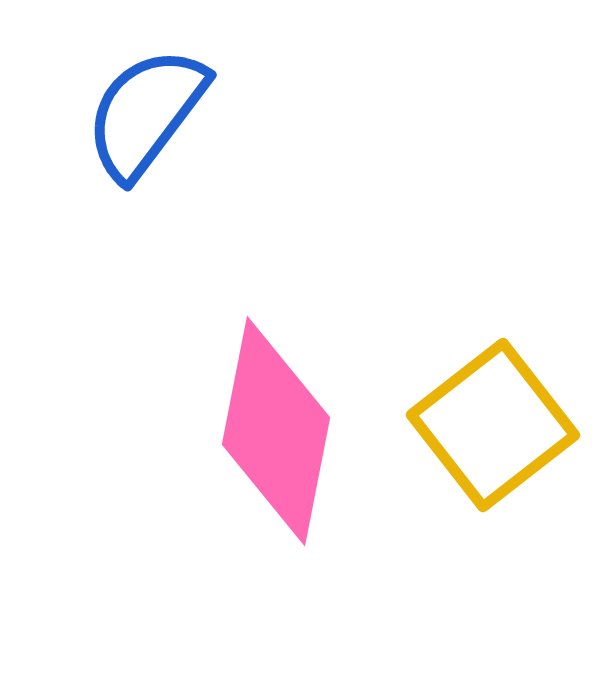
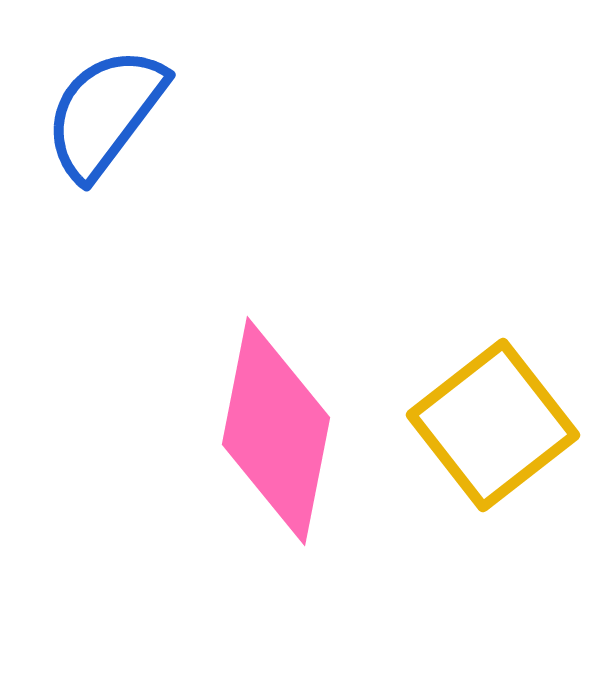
blue semicircle: moved 41 px left
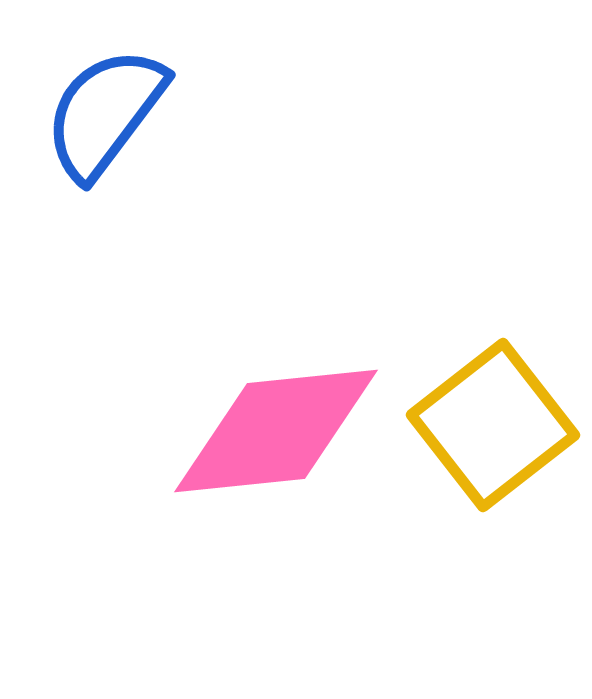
pink diamond: rotated 73 degrees clockwise
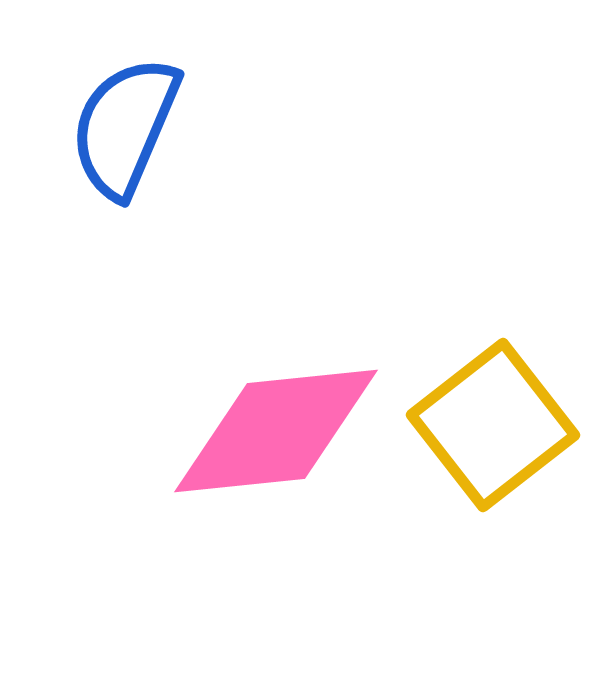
blue semicircle: moved 20 px right, 14 px down; rotated 14 degrees counterclockwise
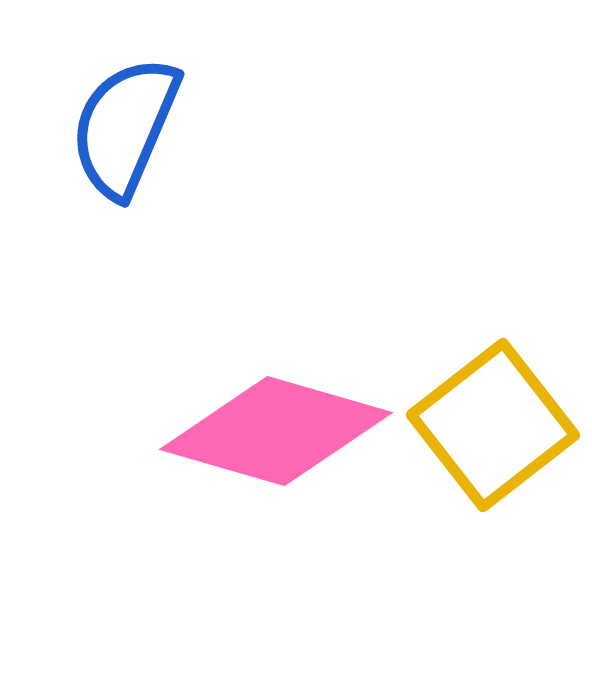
pink diamond: rotated 22 degrees clockwise
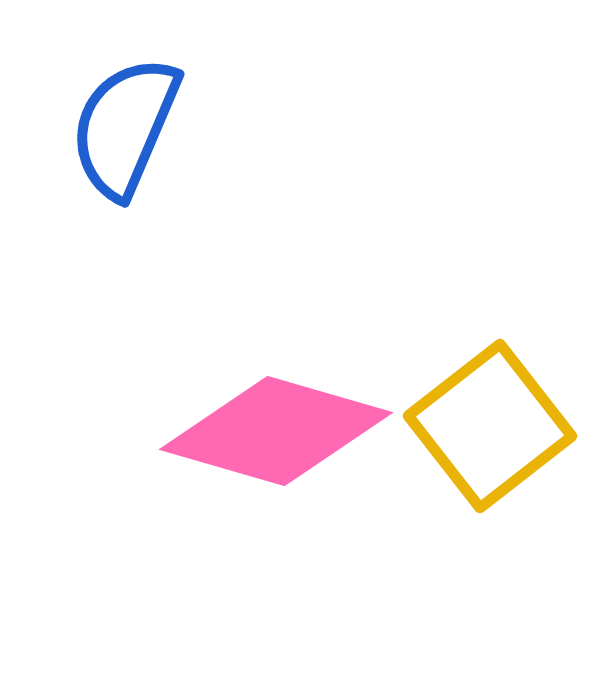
yellow square: moved 3 px left, 1 px down
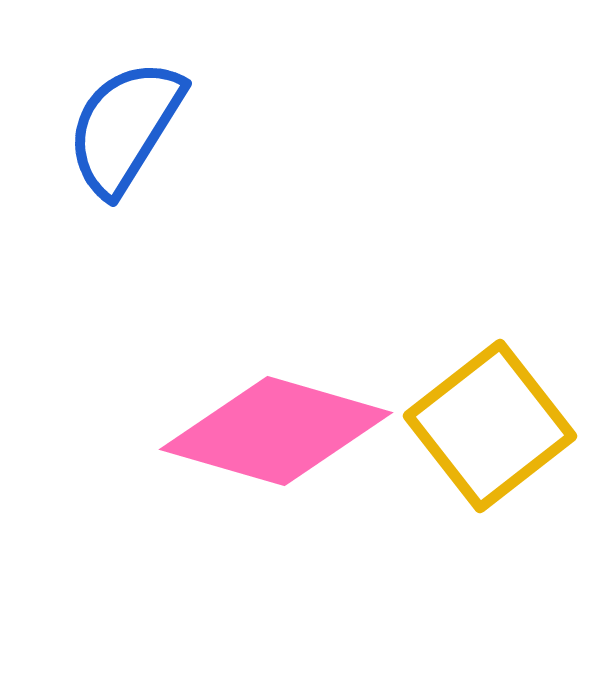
blue semicircle: rotated 9 degrees clockwise
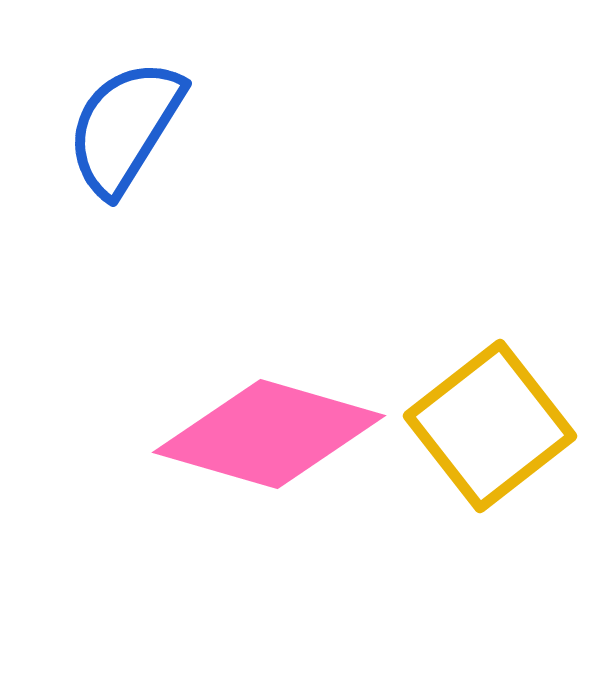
pink diamond: moved 7 px left, 3 px down
